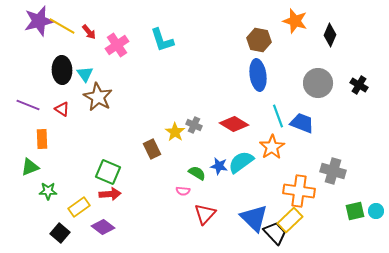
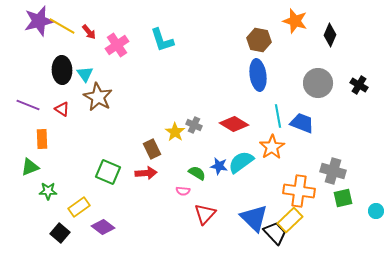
cyan line at (278, 116): rotated 10 degrees clockwise
red arrow at (110, 194): moved 36 px right, 21 px up
green square at (355, 211): moved 12 px left, 13 px up
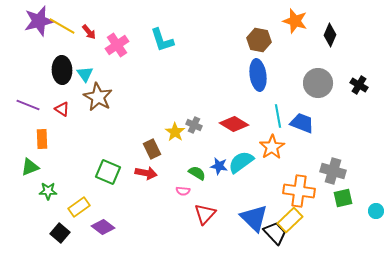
red arrow at (146, 173): rotated 15 degrees clockwise
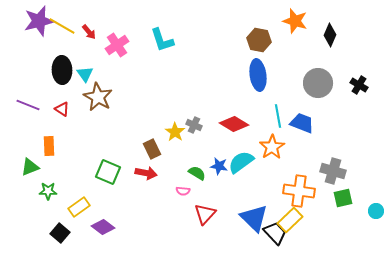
orange rectangle at (42, 139): moved 7 px right, 7 px down
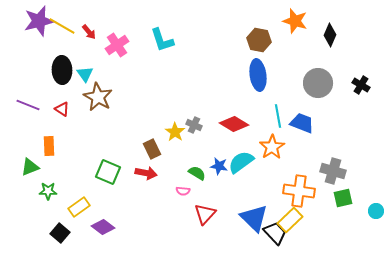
black cross at (359, 85): moved 2 px right
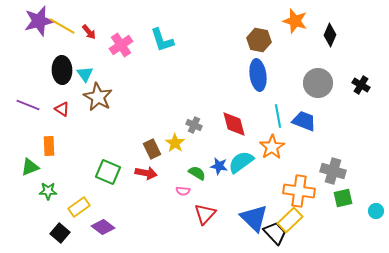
pink cross at (117, 45): moved 4 px right
blue trapezoid at (302, 123): moved 2 px right, 2 px up
red diamond at (234, 124): rotated 44 degrees clockwise
yellow star at (175, 132): moved 11 px down
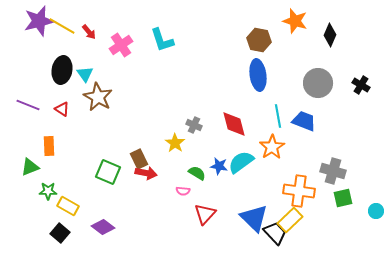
black ellipse at (62, 70): rotated 12 degrees clockwise
brown rectangle at (152, 149): moved 13 px left, 10 px down
yellow rectangle at (79, 207): moved 11 px left, 1 px up; rotated 65 degrees clockwise
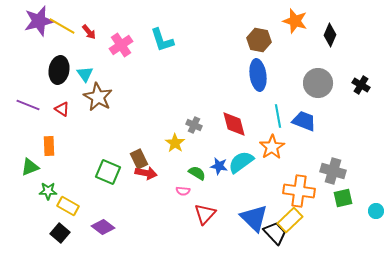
black ellipse at (62, 70): moved 3 px left
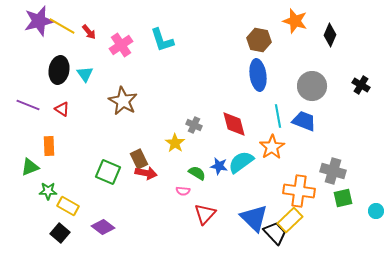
gray circle at (318, 83): moved 6 px left, 3 px down
brown star at (98, 97): moved 25 px right, 4 px down
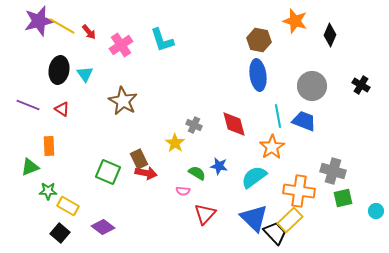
cyan semicircle at (241, 162): moved 13 px right, 15 px down
